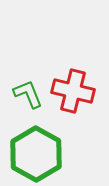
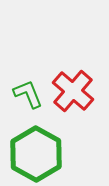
red cross: rotated 27 degrees clockwise
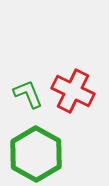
red cross: rotated 15 degrees counterclockwise
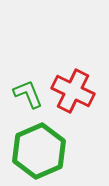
green hexagon: moved 3 px right, 3 px up; rotated 8 degrees clockwise
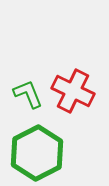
green hexagon: moved 2 px left, 2 px down; rotated 4 degrees counterclockwise
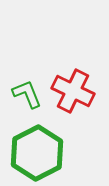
green L-shape: moved 1 px left
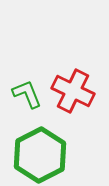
green hexagon: moved 3 px right, 2 px down
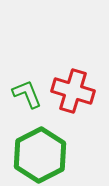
red cross: rotated 9 degrees counterclockwise
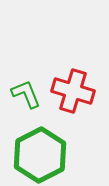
green L-shape: moved 1 px left
